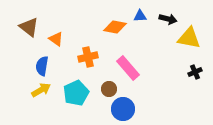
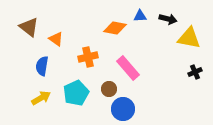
orange diamond: moved 1 px down
yellow arrow: moved 8 px down
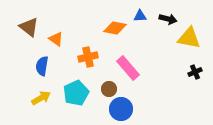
blue circle: moved 2 px left
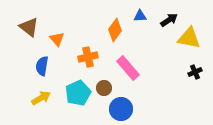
black arrow: moved 1 px right, 1 px down; rotated 48 degrees counterclockwise
orange diamond: moved 2 px down; rotated 65 degrees counterclockwise
orange triangle: moved 1 px right; rotated 14 degrees clockwise
brown circle: moved 5 px left, 1 px up
cyan pentagon: moved 2 px right
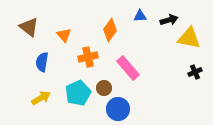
black arrow: rotated 18 degrees clockwise
orange diamond: moved 5 px left
orange triangle: moved 7 px right, 4 px up
blue semicircle: moved 4 px up
blue circle: moved 3 px left
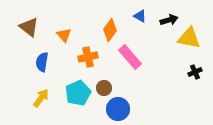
blue triangle: rotated 32 degrees clockwise
pink rectangle: moved 2 px right, 11 px up
yellow arrow: rotated 24 degrees counterclockwise
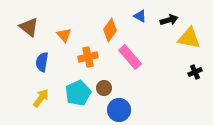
blue circle: moved 1 px right, 1 px down
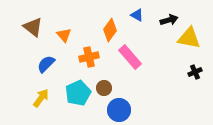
blue triangle: moved 3 px left, 1 px up
brown triangle: moved 4 px right
orange cross: moved 1 px right
blue semicircle: moved 4 px right, 2 px down; rotated 36 degrees clockwise
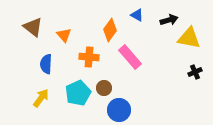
orange cross: rotated 18 degrees clockwise
blue semicircle: rotated 42 degrees counterclockwise
